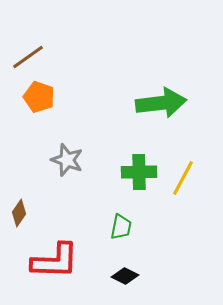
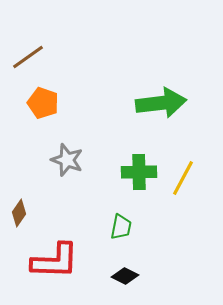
orange pentagon: moved 4 px right, 6 px down
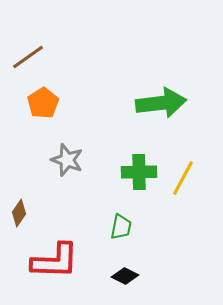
orange pentagon: rotated 20 degrees clockwise
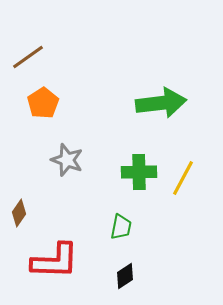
black diamond: rotated 60 degrees counterclockwise
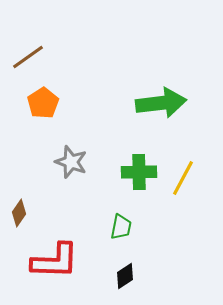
gray star: moved 4 px right, 2 px down
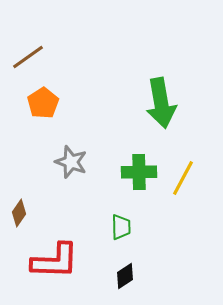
green arrow: rotated 87 degrees clockwise
green trapezoid: rotated 12 degrees counterclockwise
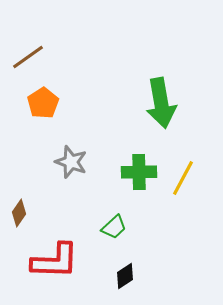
green trapezoid: moved 7 px left; rotated 48 degrees clockwise
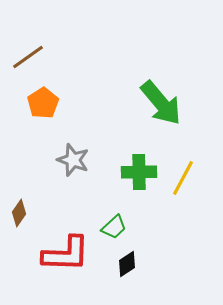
green arrow: rotated 30 degrees counterclockwise
gray star: moved 2 px right, 2 px up
red L-shape: moved 11 px right, 7 px up
black diamond: moved 2 px right, 12 px up
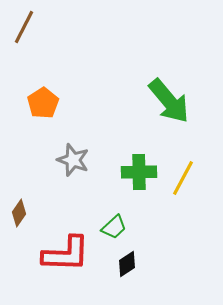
brown line: moved 4 px left, 30 px up; rotated 28 degrees counterclockwise
green arrow: moved 8 px right, 2 px up
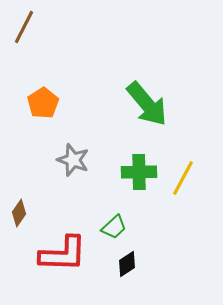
green arrow: moved 22 px left, 3 px down
red L-shape: moved 3 px left
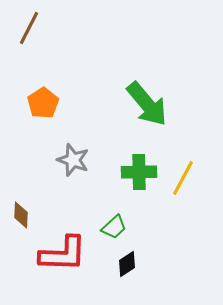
brown line: moved 5 px right, 1 px down
brown diamond: moved 2 px right, 2 px down; rotated 32 degrees counterclockwise
